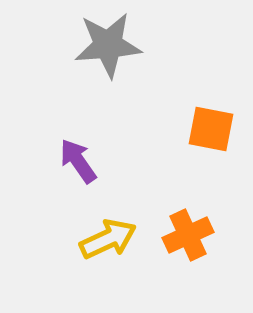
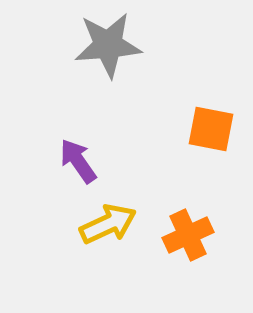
yellow arrow: moved 15 px up
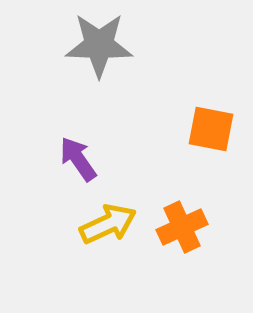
gray star: moved 9 px left; rotated 6 degrees clockwise
purple arrow: moved 2 px up
orange cross: moved 6 px left, 8 px up
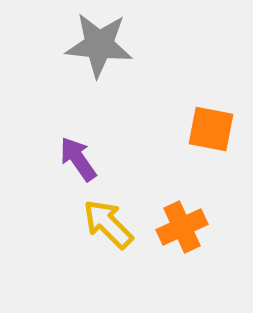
gray star: rotated 4 degrees clockwise
yellow arrow: rotated 110 degrees counterclockwise
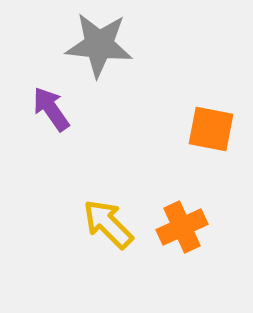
purple arrow: moved 27 px left, 50 px up
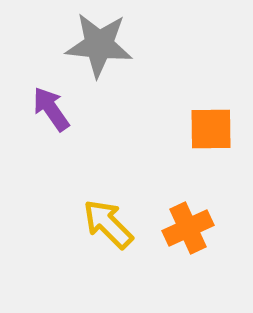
orange square: rotated 12 degrees counterclockwise
orange cross: moved 6 px right, 1 px down
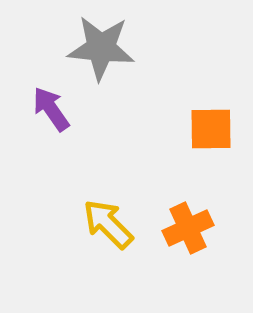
gray star: moved 2 px right, 3 px down
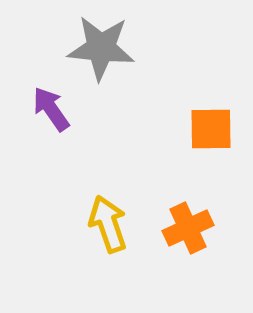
yellow arrow: rotated 26 degrees clockwise
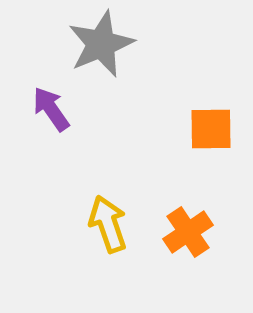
gray star: moved 4 px up; rotated 28 degrees counterclockwise
orange cross: moved 4 px down; rotated 9 degrees counterclockwise
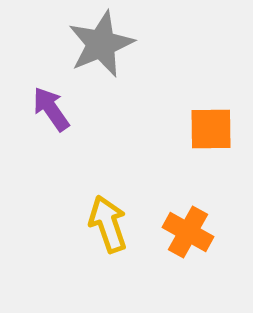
orange cross: rotated 27 degrees counterclockwise
